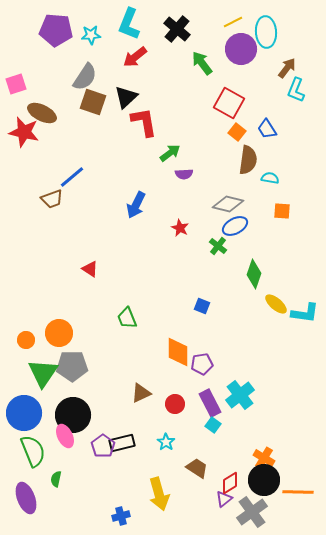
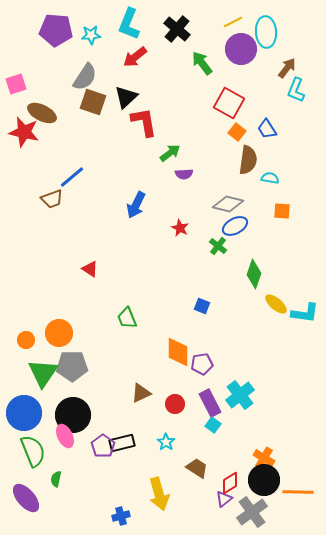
purple ellipse at (26, 498): rotated 20 degrees counterclockwise
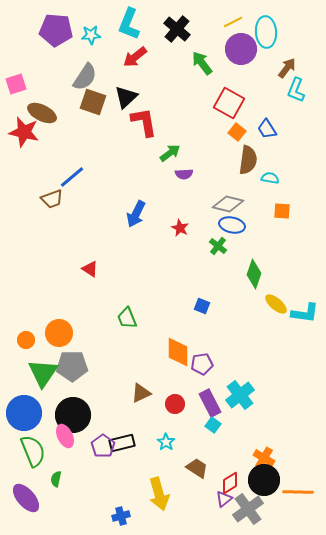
blue arrow at (136, 205): moved 9 px down
blue ellipse at (235, 226): moved 3 px left, 1 px up; rotated 40 degrees clockwise
gray cross at (252, 512): moved 4 px left, 3 px up
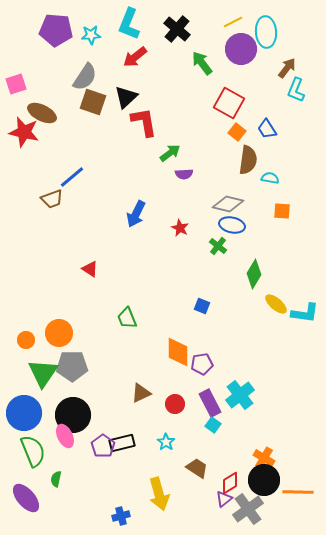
green diamond at (254, 274): rotated 12 degrees clockwise
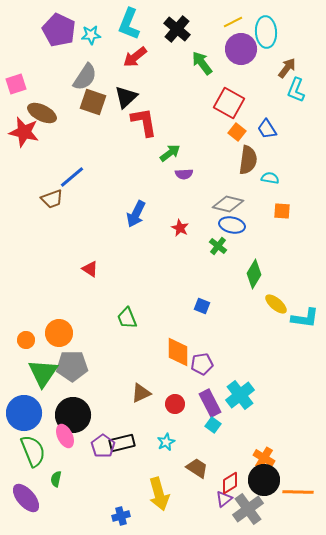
purple pentagon at (56, 30): moved 3 px right; rotated 20 degrees clockwise
cyan L-shape at (305, 313): moved 5 px down
cyan star at (166, 442): rotated 12 degrees clockwise
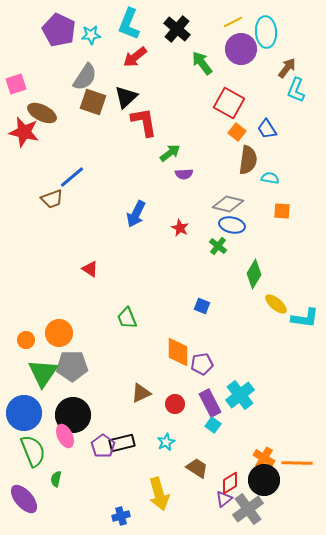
orange line at (298, 492): moved 1 px left, 29 px up
purple ellipse at (26, 498): moved 2 px left, 1 px down
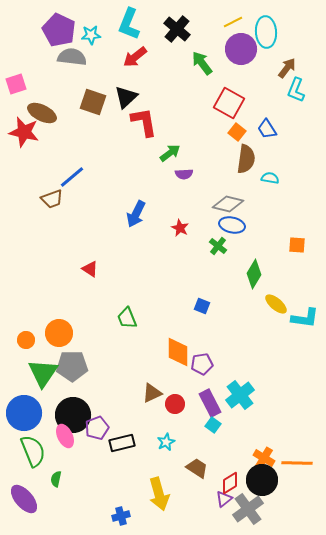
gray semicircle at (85, 77): moved 13 px left, 20 px up; rotated 116 degrees counterclockwise
brown semicircle at (248, 160): moved 2 px left, 1 px up
orange square at (282, 211): moved 15 px right, 34 px down
brown triangle at (141, 393): moved 11 px right
purple pentagon at (103, 446): moved 6 px left, 18 px up; rotated 15 degrees clockwise
black circle at (264, 480): moved 2 px left
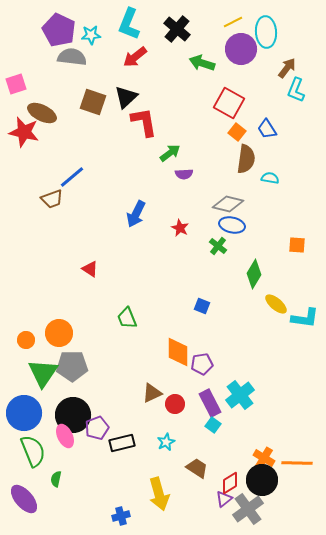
green arrow at (202, 63): rotated 35 degrees counterclockwise
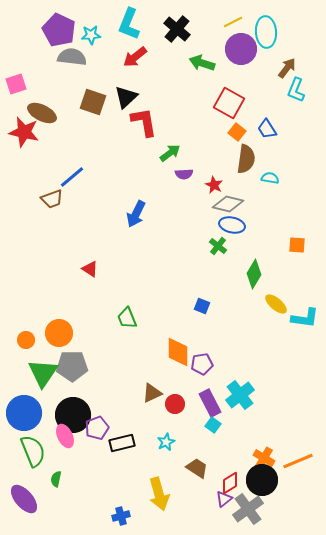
red star at (180, 228): moved 34 px right, 43 px up
orange line at (297, 463): moved 1 px right, 2 px up; rotated 24 degrees counterclockwise
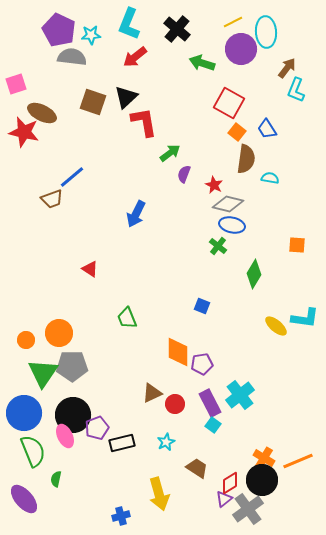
purple semicircle at (184, 174): rotated 114 degrees clockwise
yellow ellipse at (276, 304): moved 22 px down
